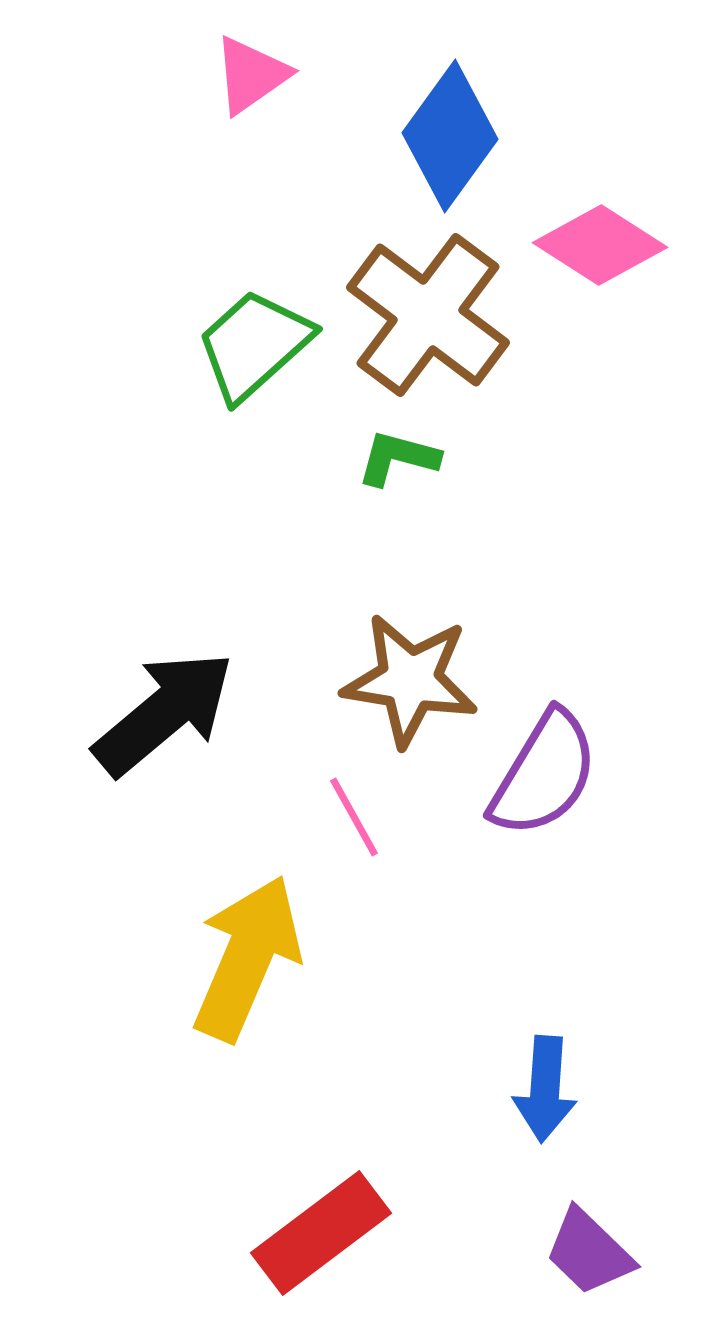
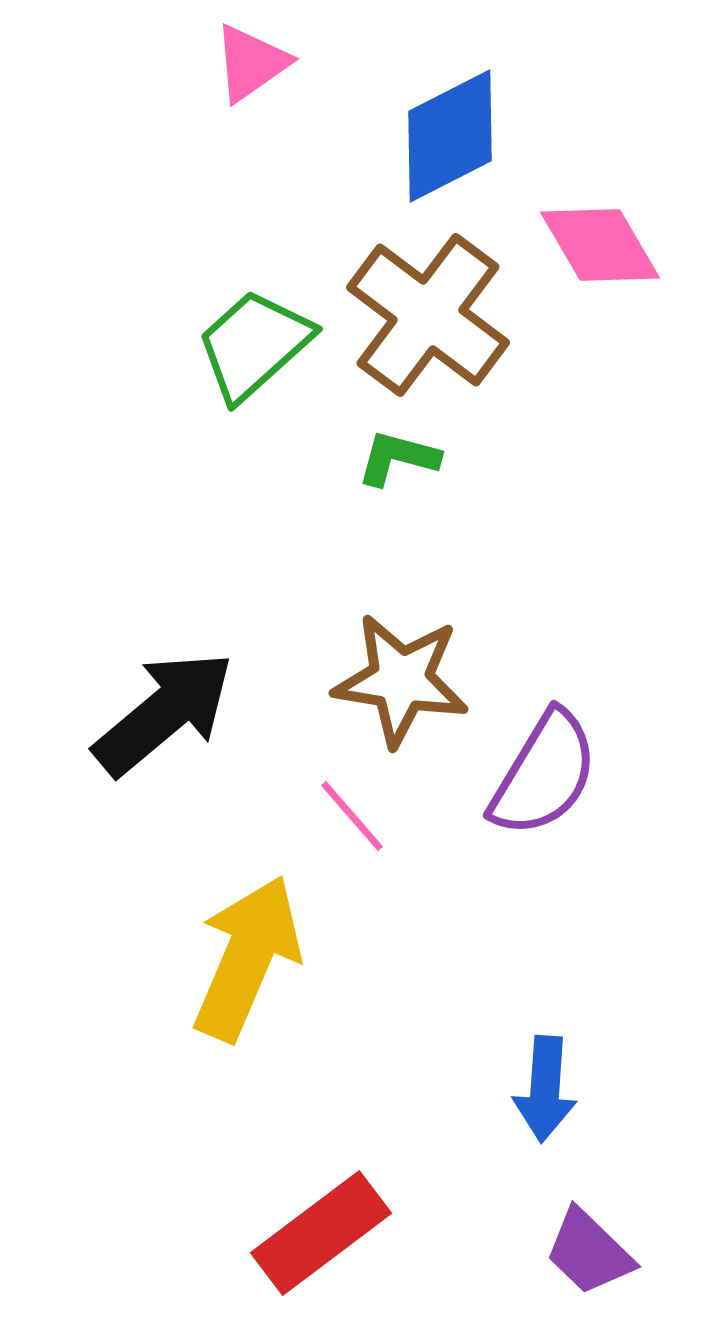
pink triangle: moved 12 px up
blue diamond: rotated 27 degrees clockwise
pink diamond: rotated 27 degrees clockwise
brown star: moved 9 px left
pink line: moved 2 px left, 1 px up; rotated 12 degrees counterclockwise
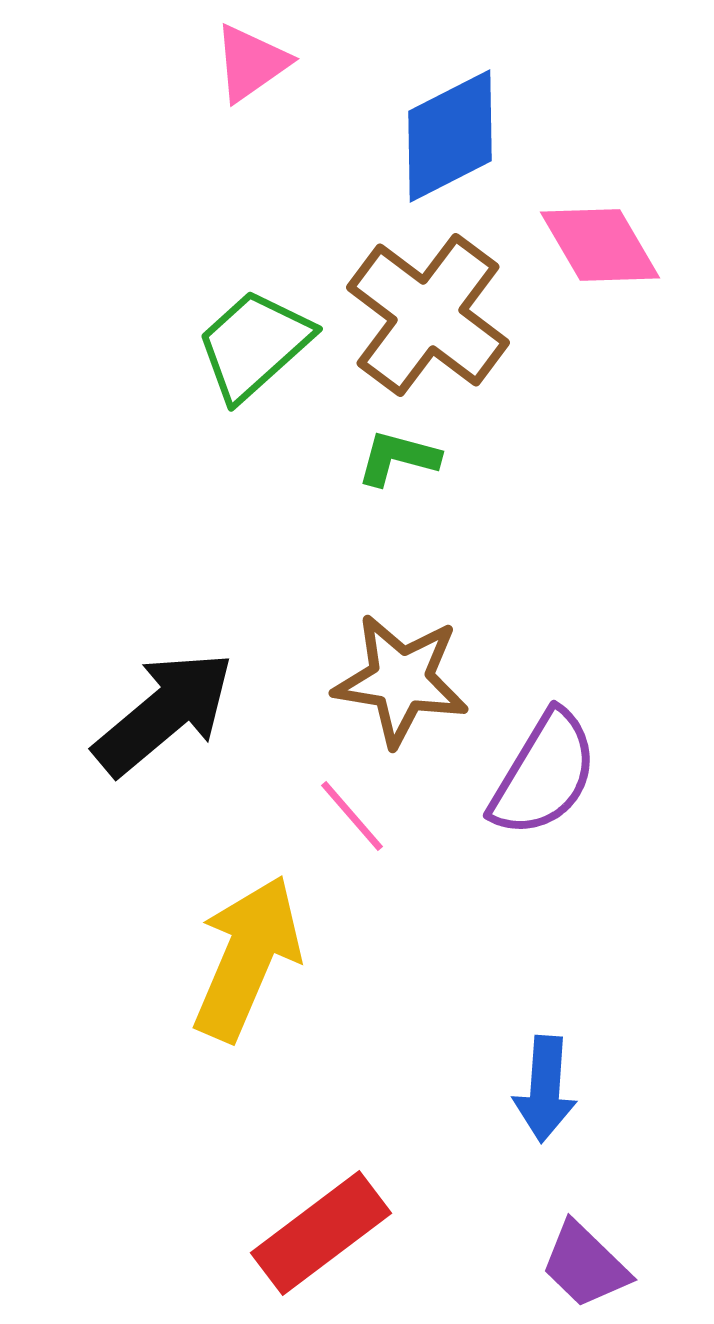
purple trapezoid: moved 4 px left, 13 px down
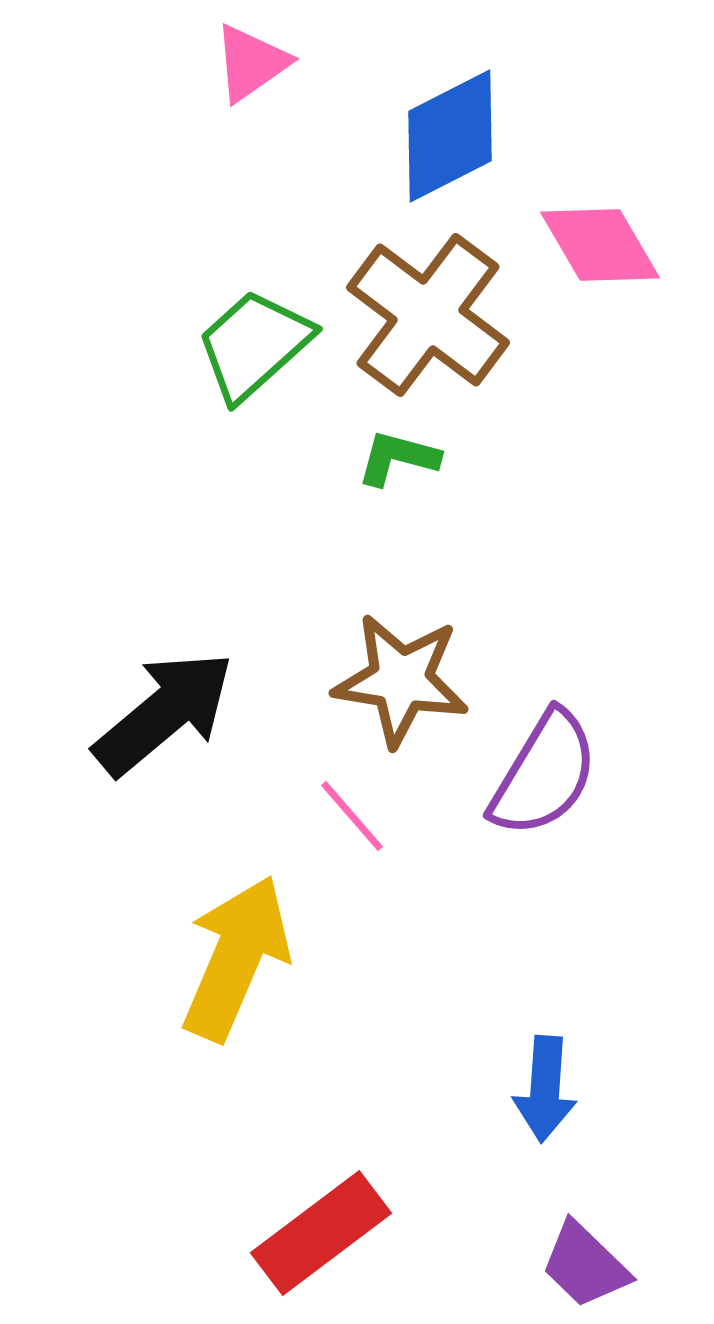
yellow arrow: moved 11 px left
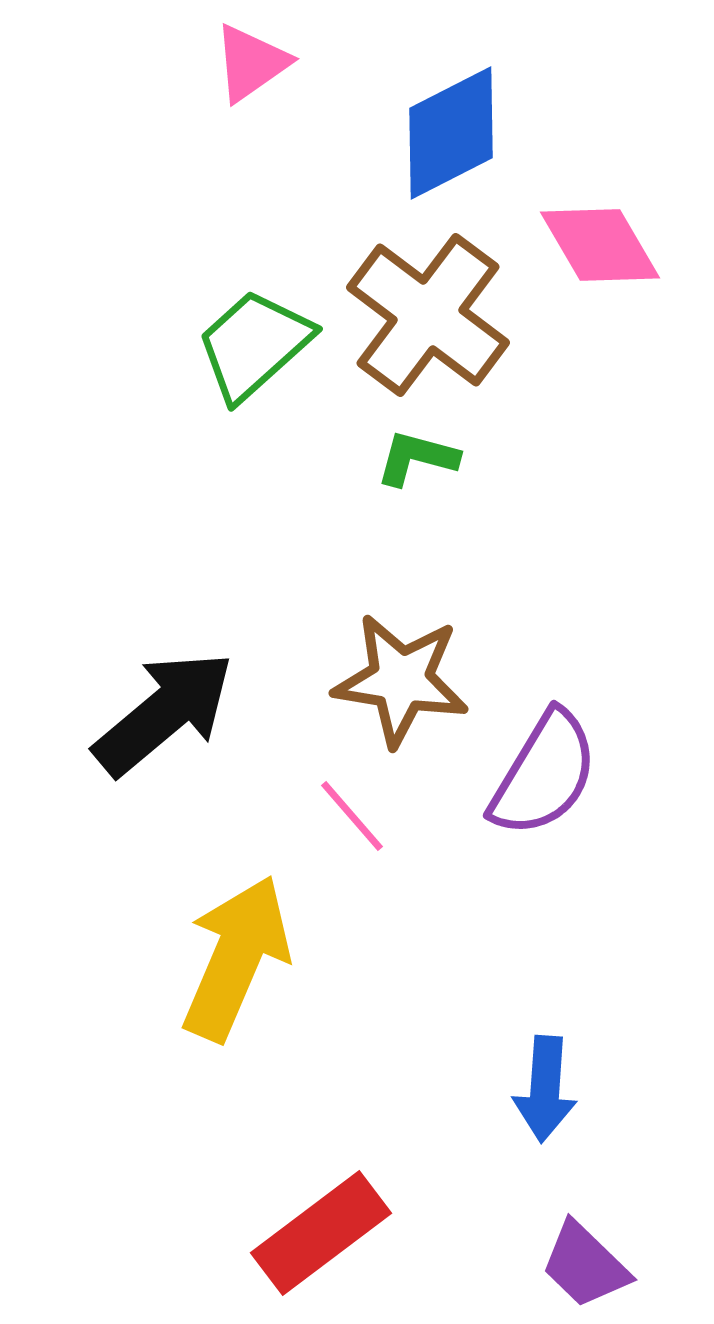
blue diamond: moved 1 px right, 3 px up
green L-shape: moved 19 px right
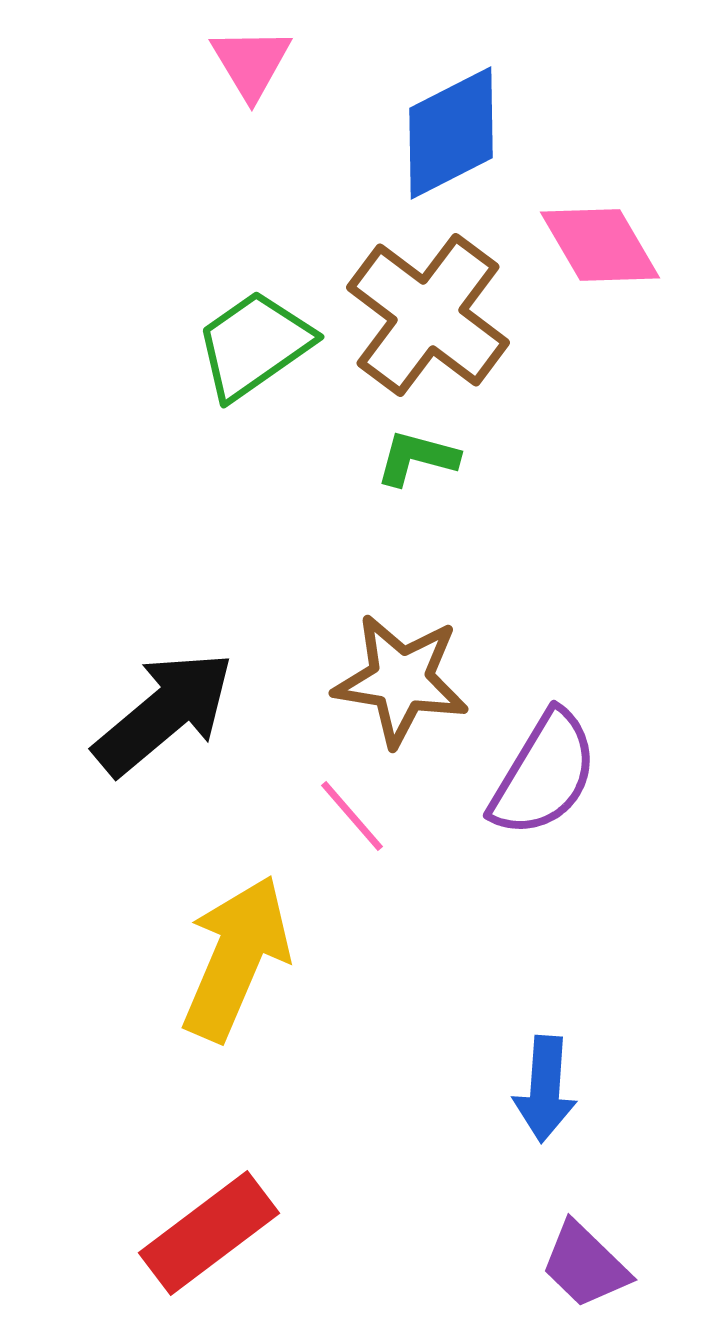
pink triangle: rotated 26 degrees counterclockwise
green trapezoid: rotated 7 degrees clockwise
red rectangle: moved 112 px left
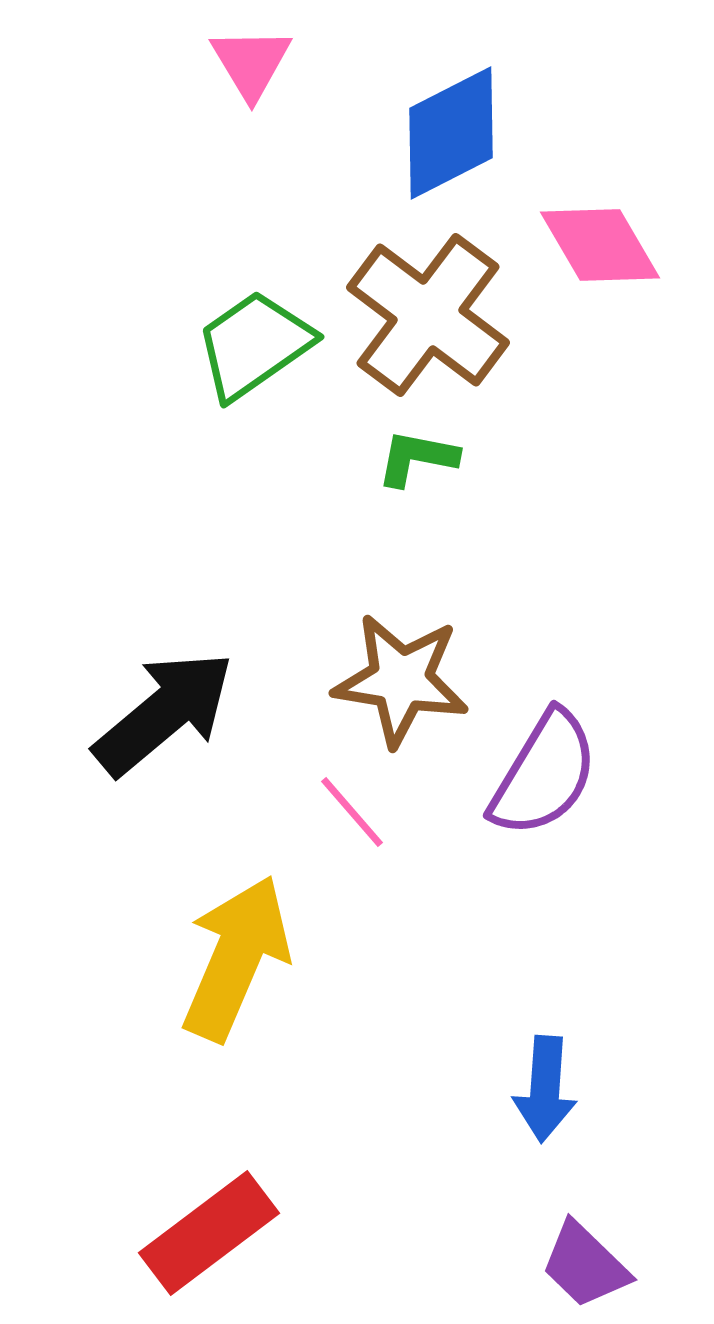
green L-shape: rotated 4 degrees counterclockwise
pink line: moved 4 px up
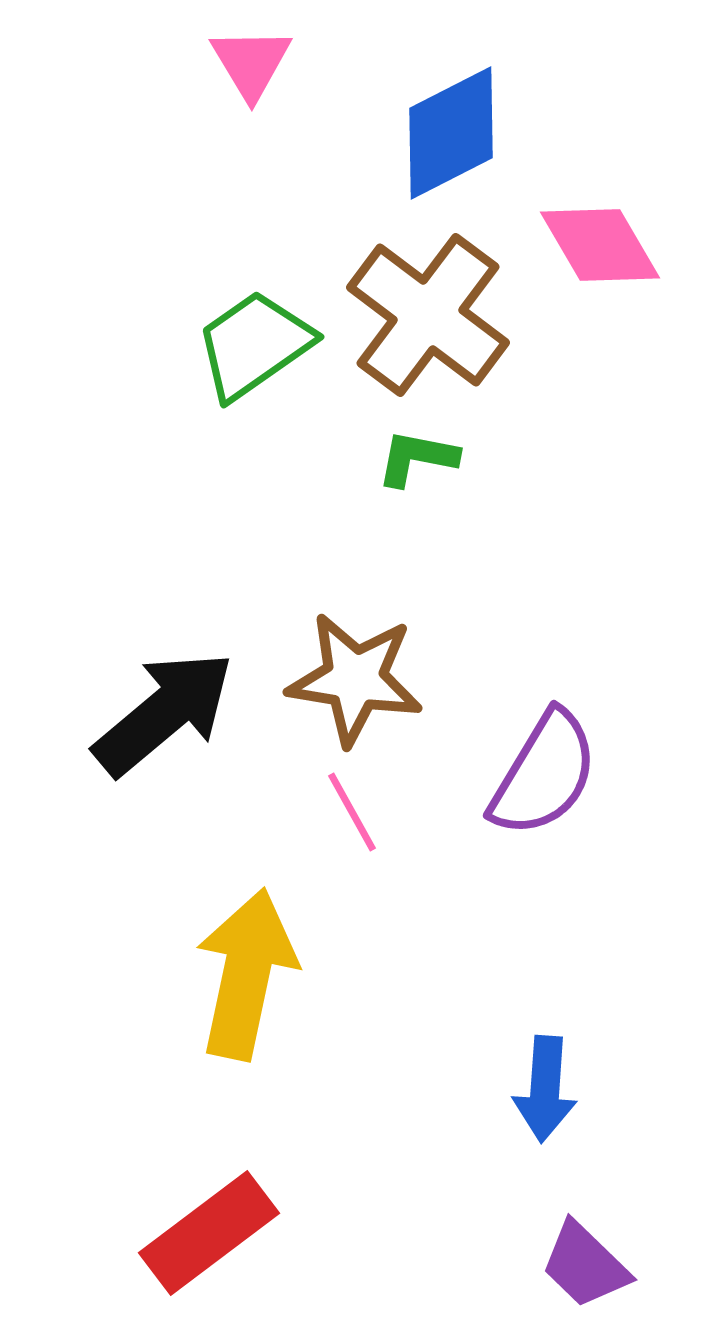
brown star: moved 46 px left, 1 px up
pink line: rotated 12 degrees clockwise
yellow arrow: moved 10 px right, 16 px down; rotated 11 degrees counterclockwise
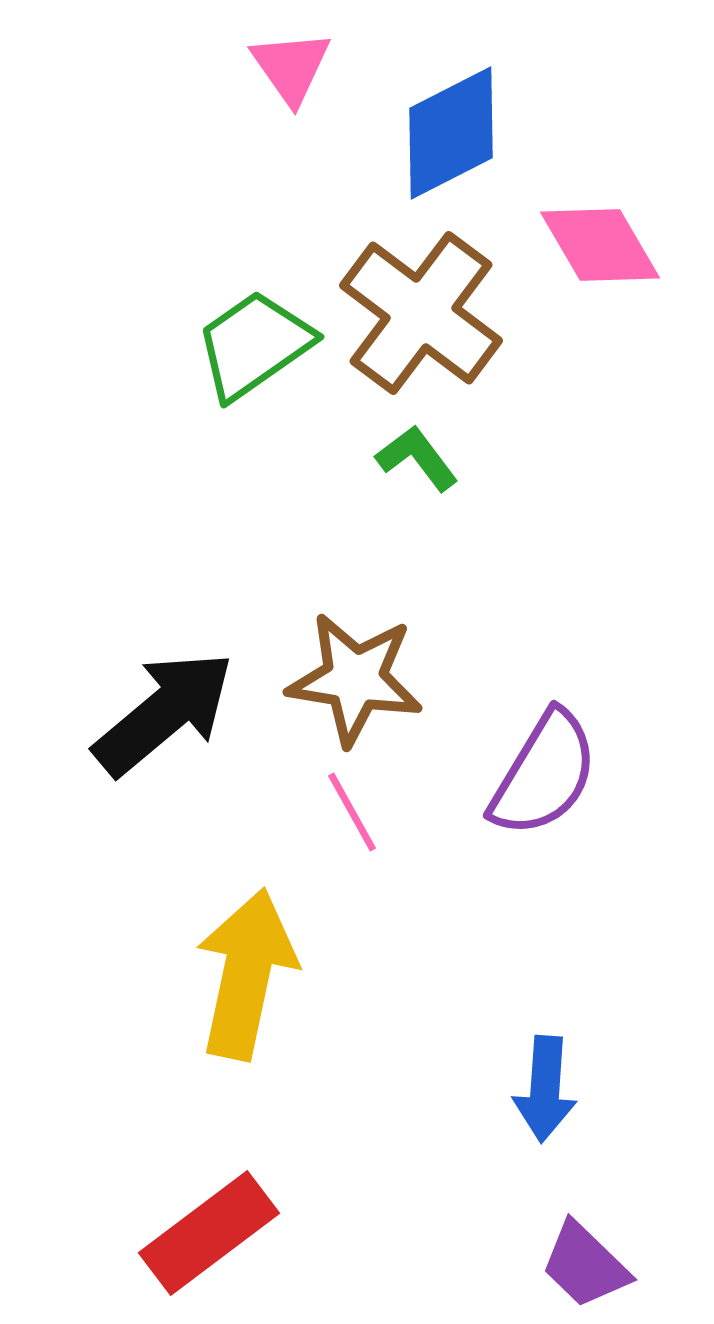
pink triangle: moved 40 px right, 4 px down; rotated 4 degrees counterclockwise
brown cross: moved 7 px left, 2 px up
green L-shape: rotated 42 degrees clockwise
